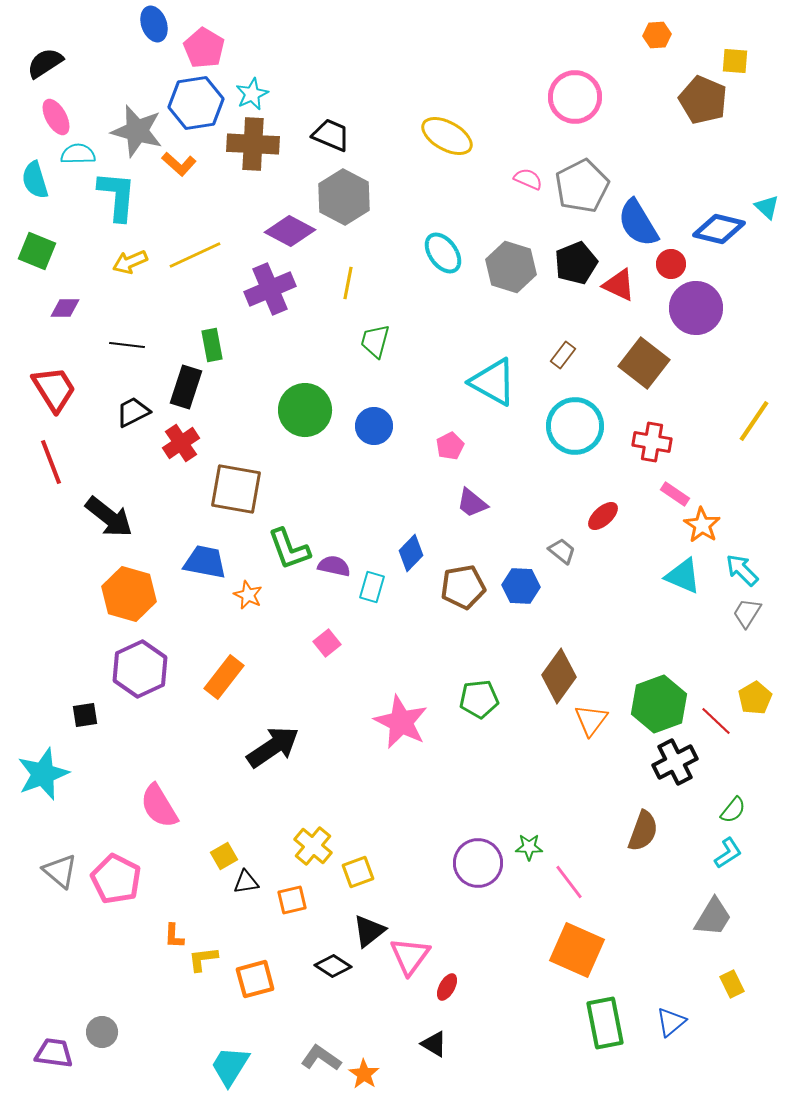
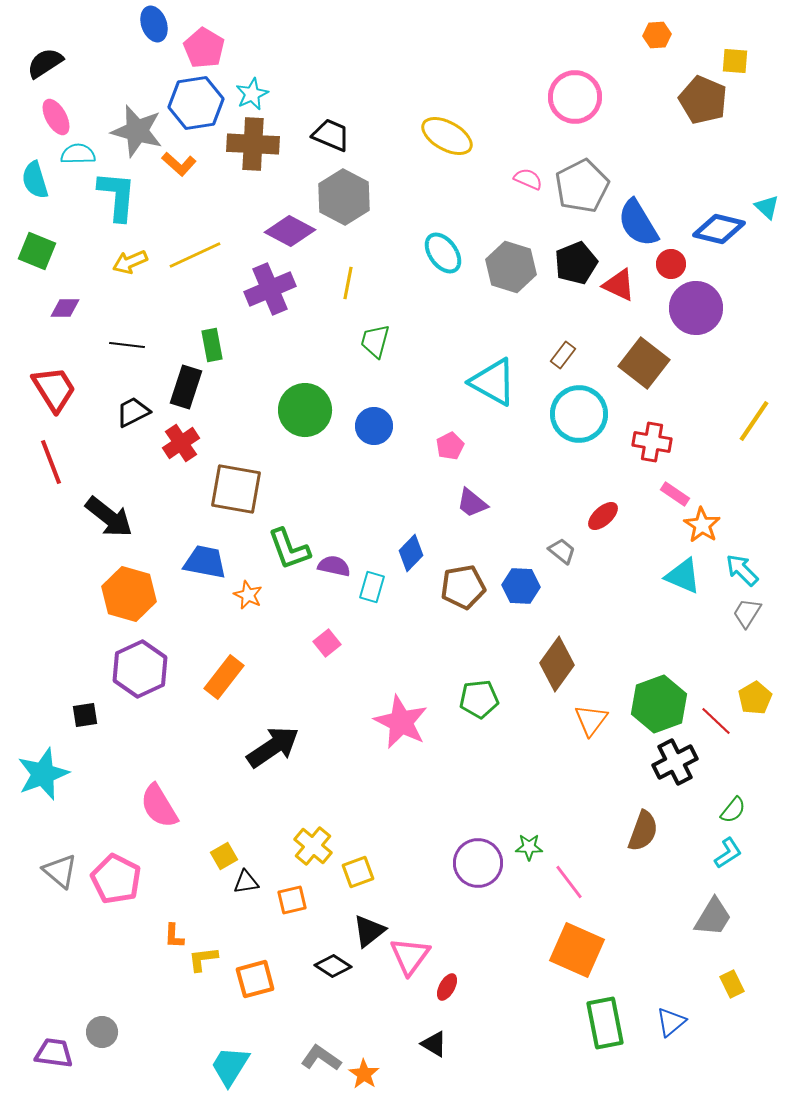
cyan circle at (575, 426): moved 4 px right, 12 px up
brown diamond at (559, 676): moved 2 px left, 12 px up
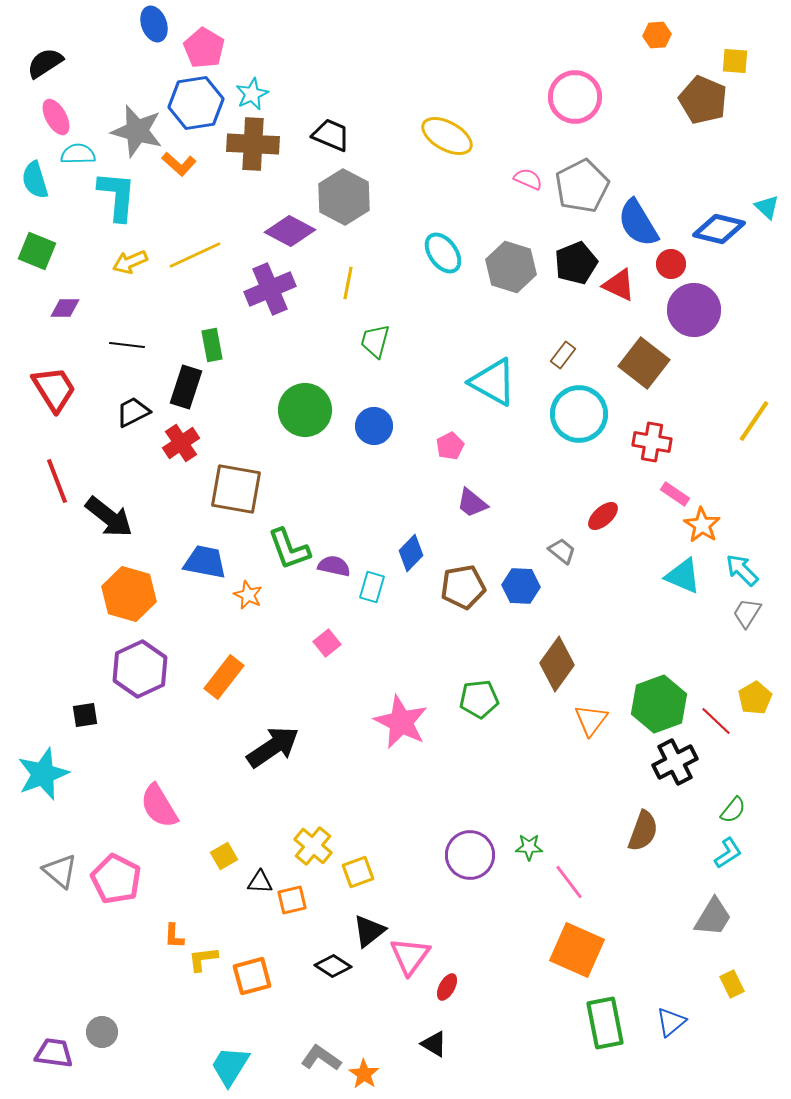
purple circle at (696, 308): moved 2 px left, 2 px down
red line at (51, 462): moved 6 px right, 19 px down
purple circle at (478, 863): moved 8 px left, 8 px up
black triangle at (246, 882): moved 14 px right; rotated 12 degrees clockwise
orange square at (255, 979): moved 3 px left, 3 px up
